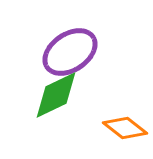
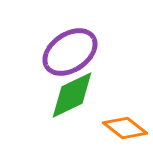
green diamond: moved 16 px right
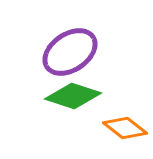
green diamond: moved 1 px right, 1 px down; rotated 44 degrees clockwise
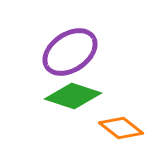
orange diamond: moved 4 px left
